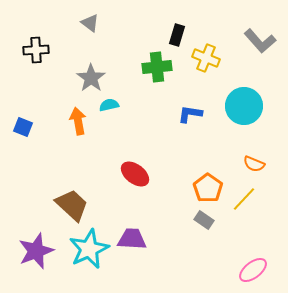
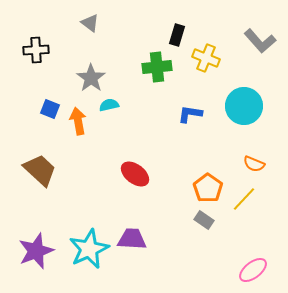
blue square: moved 27 px right, 18 px up
brown trapezoid: moved 32 px left, 35 px up
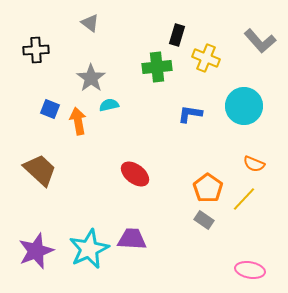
pink ellipse: moved 3 px left; rotated 48 degrees clockwise
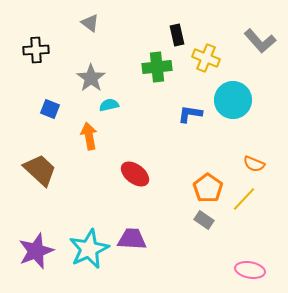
black rectangle: rotated 30 degrees counterclockwise
cyan circle: moved 11 px left, 6 px up
orange arrow: moved 11 px right, 15 px down
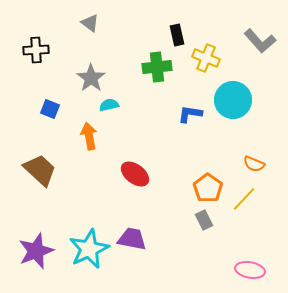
gray rectangle: rotated 30 degrees clockwise
purple trapezoid: rotated 8 degrees clockwise
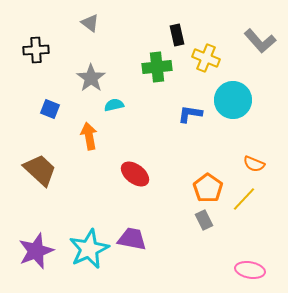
cyan semicircle: moved 5 px right
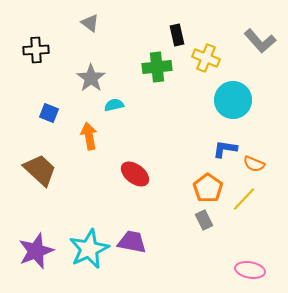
blue square: moved 1 px left, 4 px down
blue L-shape: moved 35 px right, 35 px down
purple trapezoid: moved 3 px down
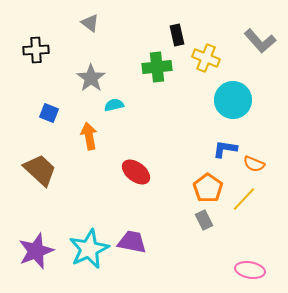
red ellipse: moved 1 px right, 2 px up
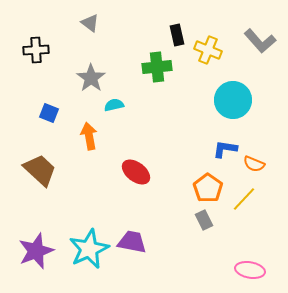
yellow cross: moved 2 px right, 8 px up
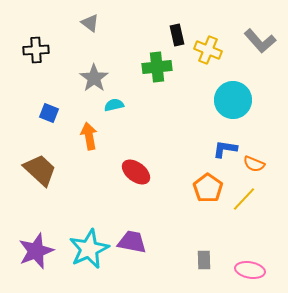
gray star: moved 3 px right
gray rectangle: moved 40 px down; rotated 24 degrees clockwise
